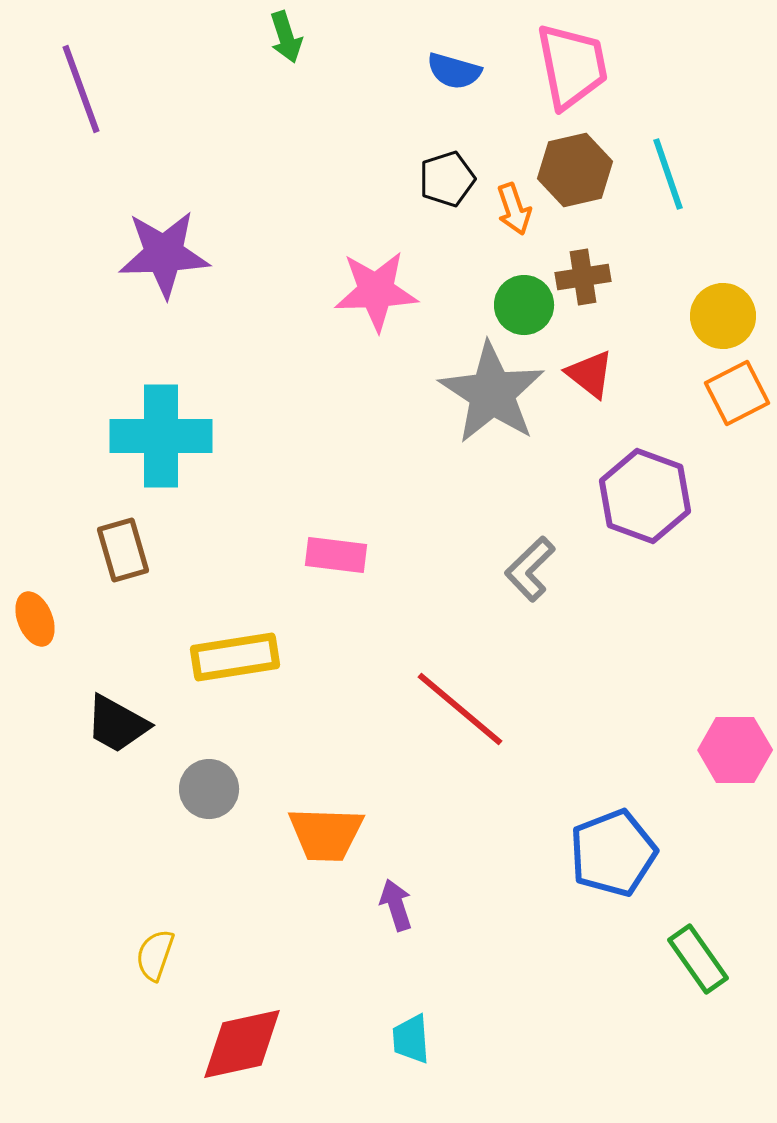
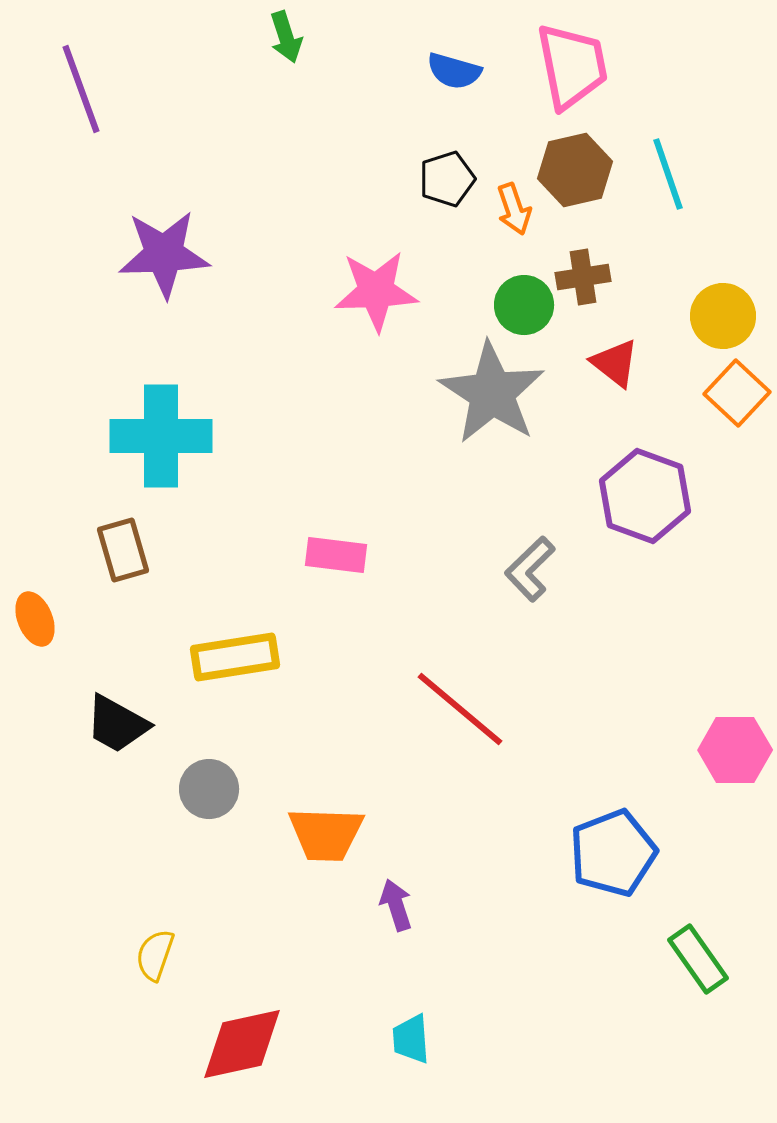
red triangle: moved 25 px right, 11 px up
orange square: rotated 20 degrees counterclockwise
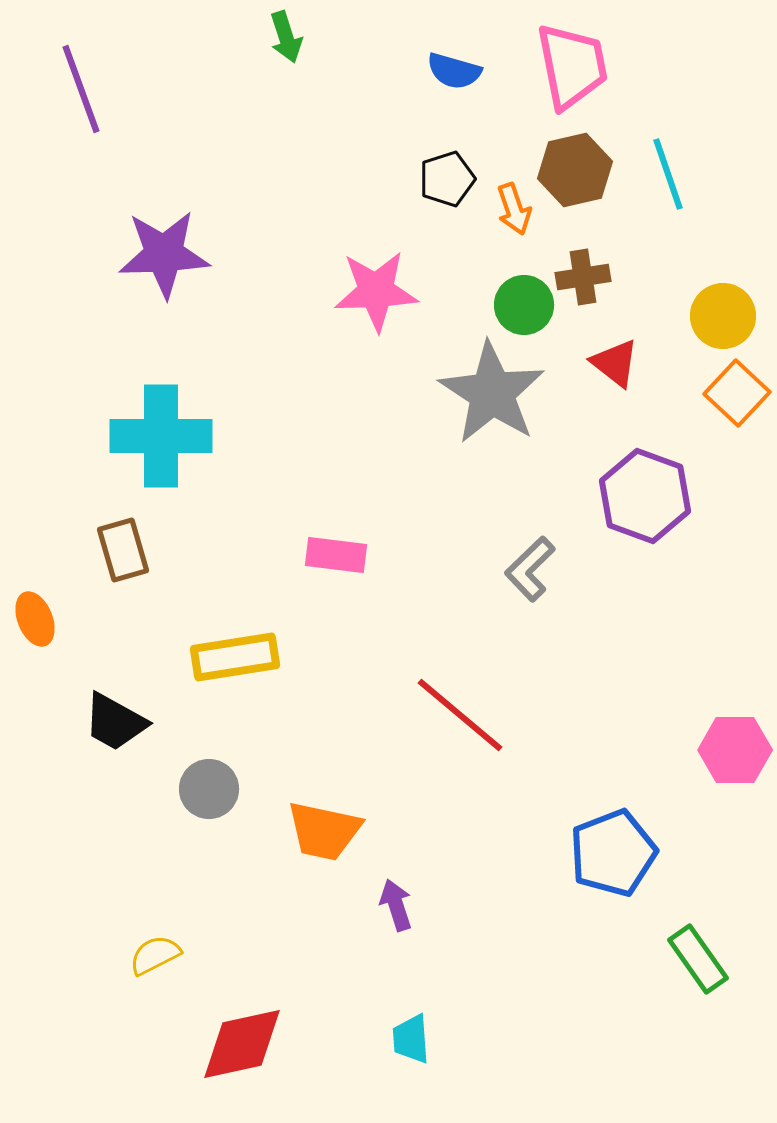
red line: moved 6 px down
black trapezoid: moved 2 px left, 2 px up
orange trapezoid: moved 2 px left, 3 px up; rotated 10 degrees clockwise
yellow semicircle: rotated 44 degrees clockwise
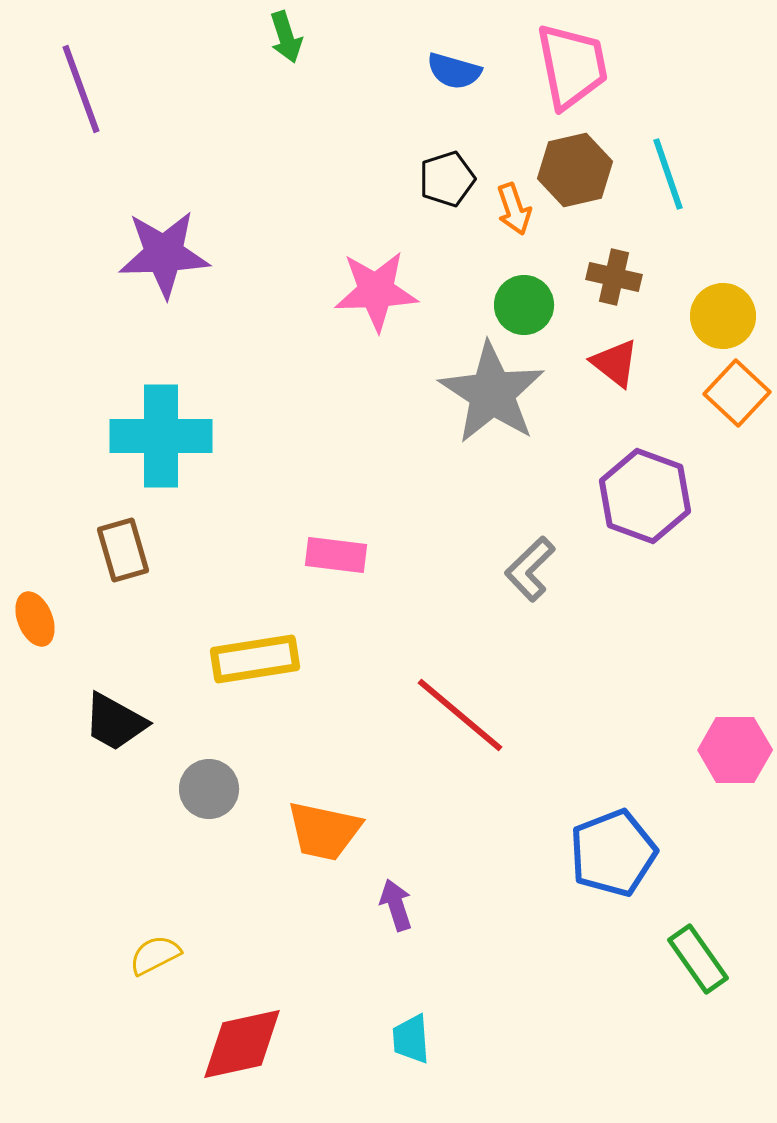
brown cross: moved 31 px right; rotated 22 degrees clockwise
yellow rectangle: moved 20 px right, 2 px down
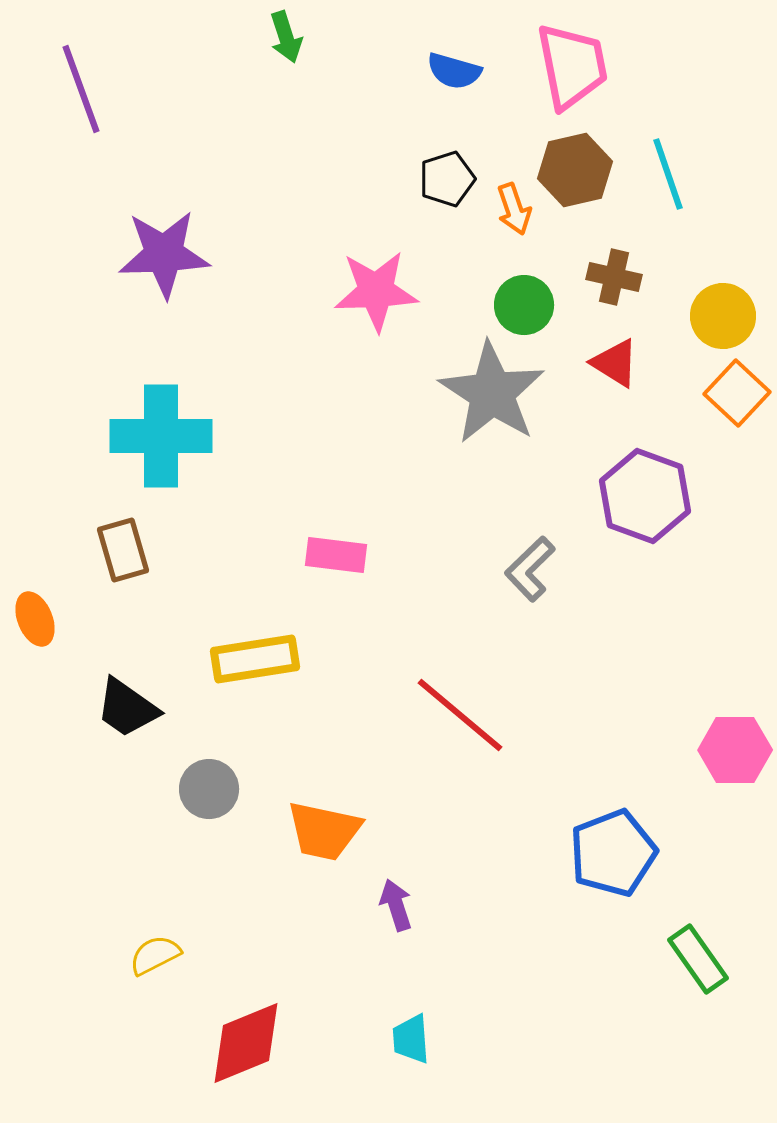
red triangle: rotated 6 degrees counterclockwise
black trapezoid: moved 12 px right, 14 px up; rotated 6 degrees clockwise
red diamond: moved 4 px right, 1 px up; rotated 10 degrees counterclockwise
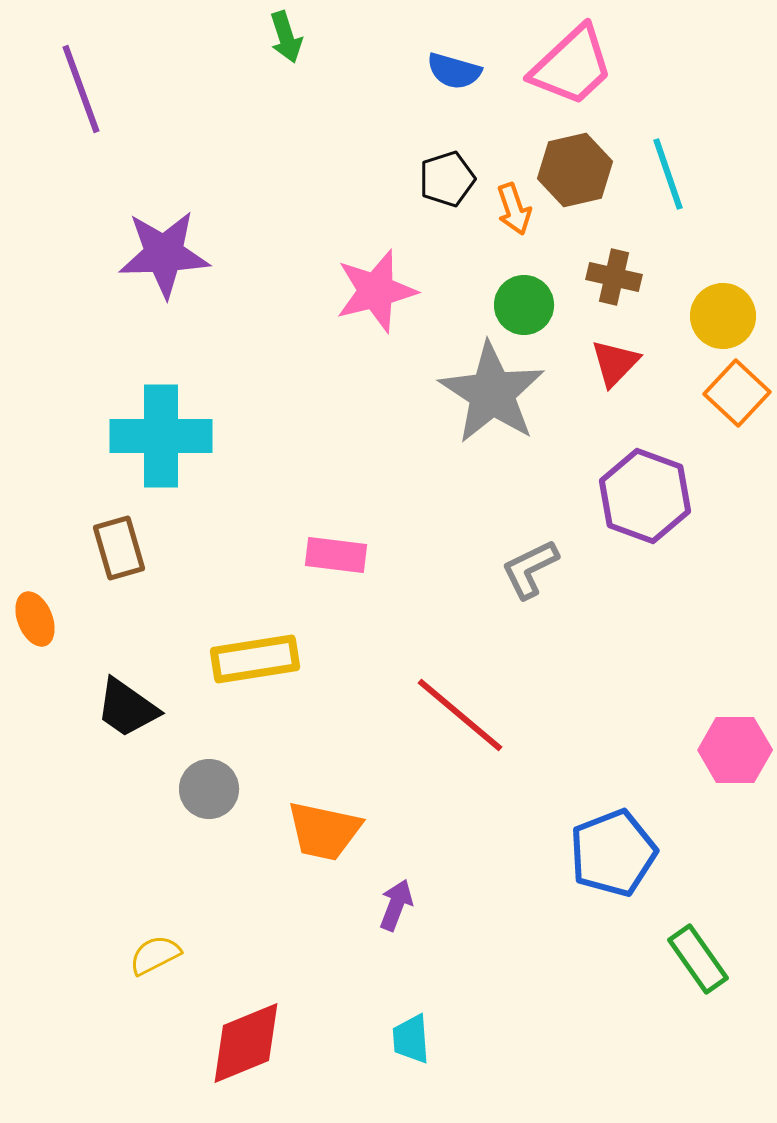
pink trapezoid: rotated 58 degrees clockwise
pink star: rotated 12 degrees counterclockwise
red triangle: rotated 42 degrees clockwise
brown rectangle: moved 4 px left, 2 px up
gray L-shape: rotated 18 degrees clockwise
purple arrow: rotated 39 degrees clockwise
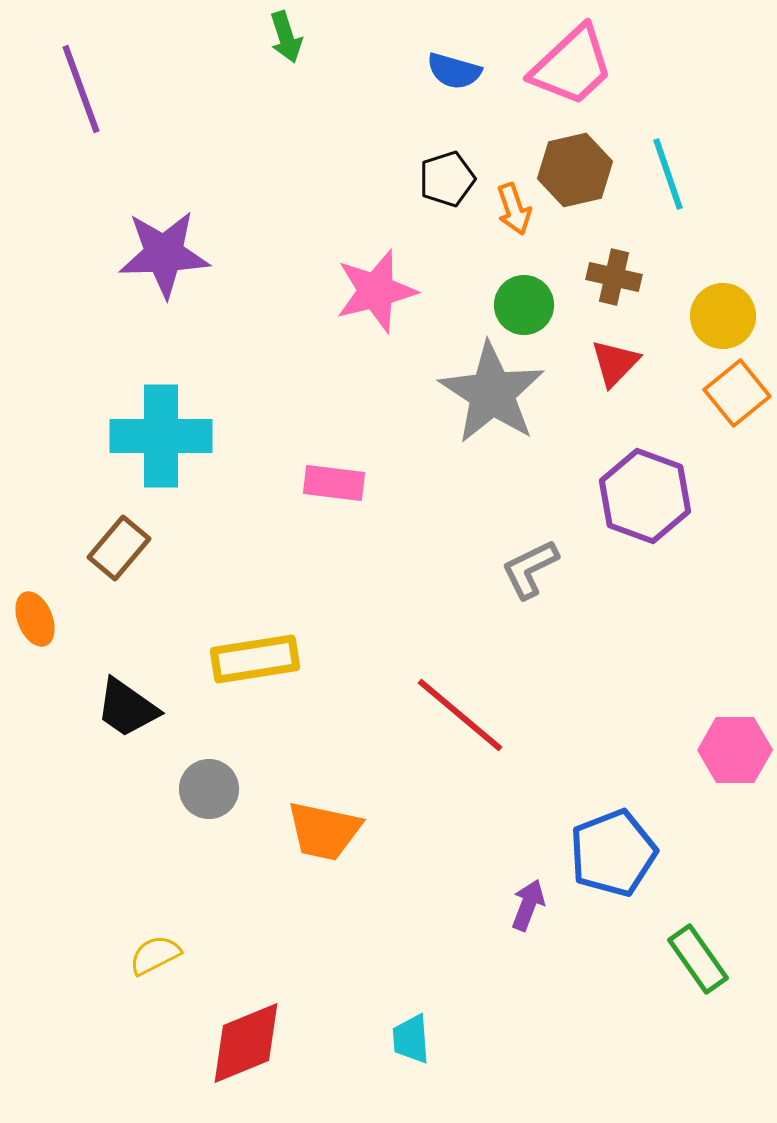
orange square: rotated 8 degrees clockwise
brown rectangle: rotated 56 degrees clockwise
pink rectangle: moved 2 px left, 72 px up
purple arrow: moved 132 px right
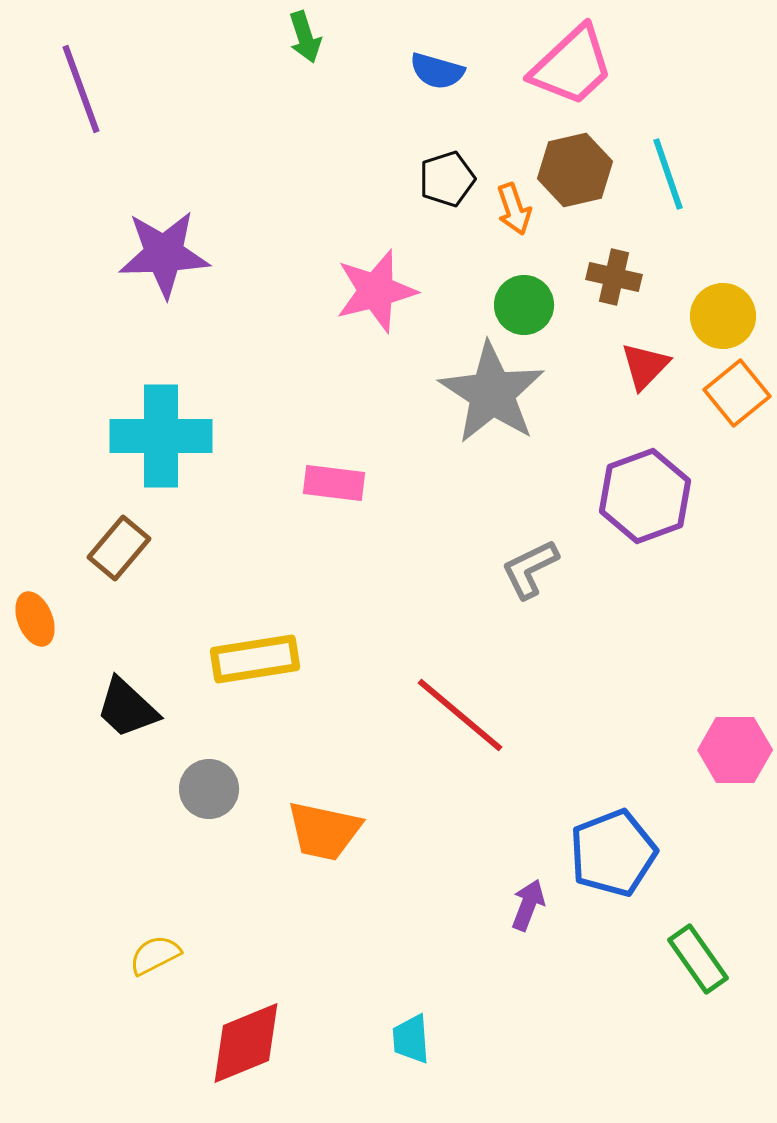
green arrow: moved 19 px right
blue semicircle: moved 17 px left
red triangle: moved 30 px right, 3 px down
purple hexagon: rotated 20 degrees clockwise
black trapezoid: rotated 8 degrees clockwise
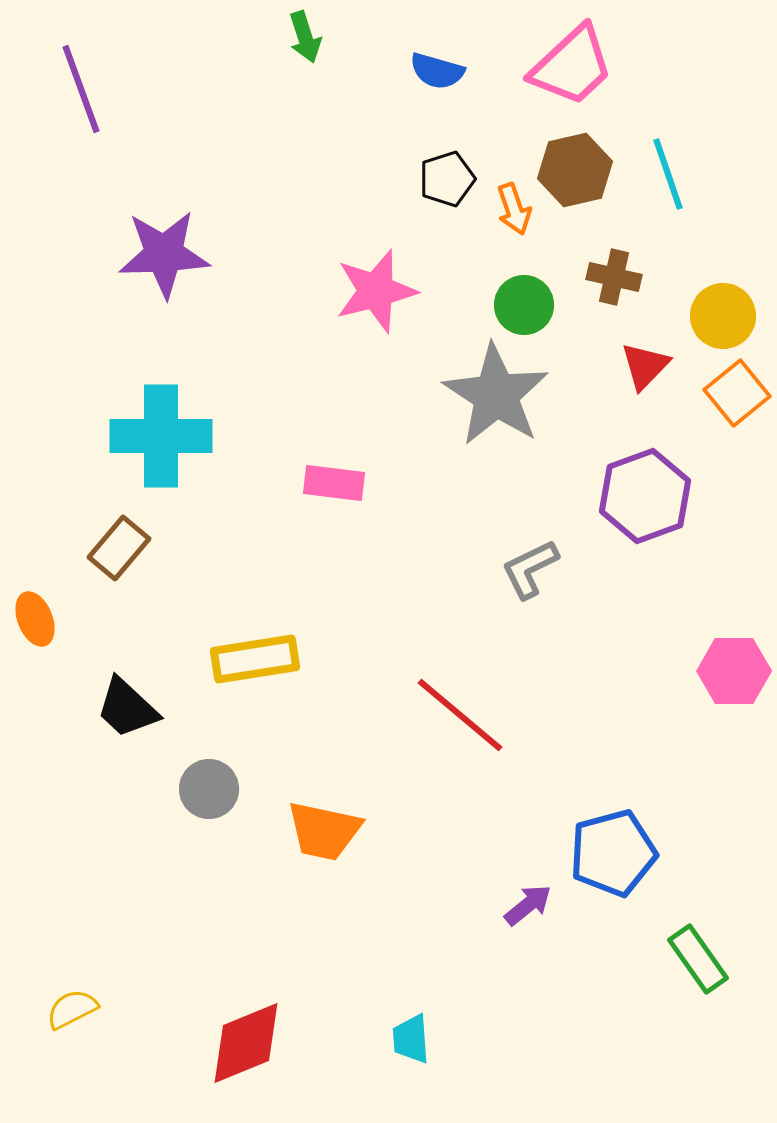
gray star: moved 4 px right, 2 px down
pink hexagon: moved 1 px left, 79 px up
blue pentagon: rotated 6 degrees clockwise
purple arrow: rotated 30 degrees clockwise
yellow semicircle: moved 83 px left, 54 px down
